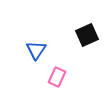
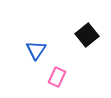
black square: rotated 15 degrees counterclockwise
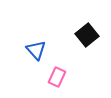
blue triangle: rotated 15 degrees counterclockwise
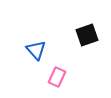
black square: rotated 20 degrees clockwise
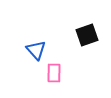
pink rectangle: moved 3 px left, 4 px up; rotated 24 degrees counterclockwise
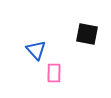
black square: moved 1 px up; rotated 30 degrees clockwise
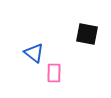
blue triangle: moved 2 px left, 3 px down; rotated 10 degrees counterclockwise
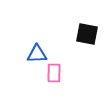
blue triangle: moved 3 px right, 1 px down; rotated 40 degrees counterclockwise
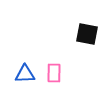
blue triangle: moved 12 px left, 20 px down
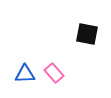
pink rectangle: rotated 42 degrees counterclockwise
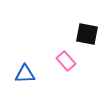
pink rectangle: moved 12 px right, 12 px up
